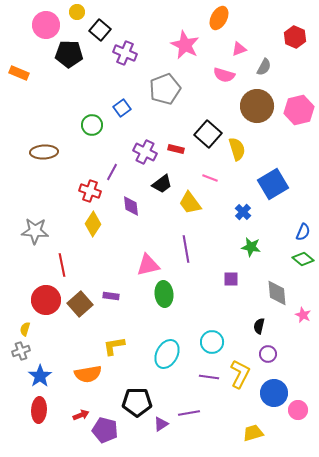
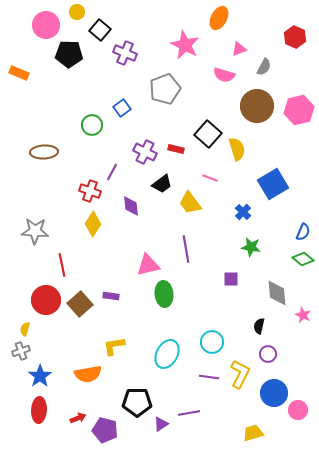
red arrow at (81, 415): moved 3 px left, 3 px down
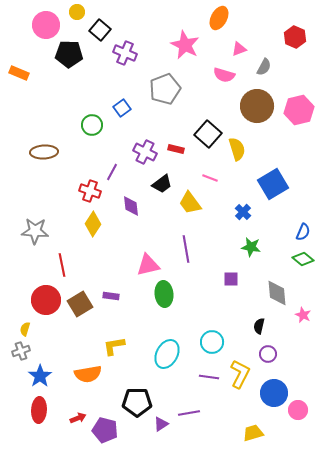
brown square at (80, 304): rotated 10 degrees clockwise
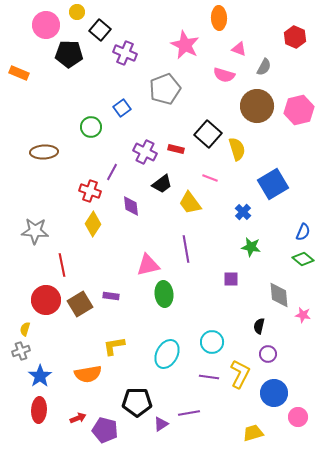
orange ellipse at (219, 18): rotated 30 degrees counterclockwise
pink triangle at (239, 49): rotated 42 degrees clockwise
green circle at (92, 125): moved 1 px left, 2 px down
gray diamond at (277, 293): moved 2 px right, 2 px down
pink star at (303, 315): rotated 14 degrees counterclockwise
pink circle at (298, 410): moved 7 px down
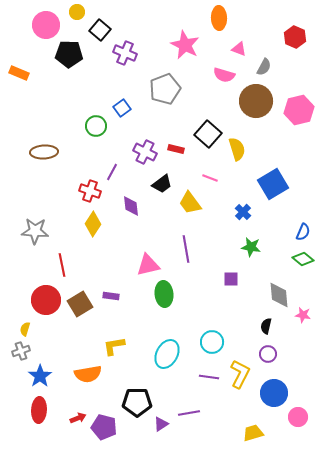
brown circle at (257, 106): moved 1 px left, 5 px up
green circle at (91, 127): moved 5 px right, 1 px up
black semicircle at (259, 326): moved 7 px right
purple pentagon at (105, 430): moved 1 px left, 3 px up
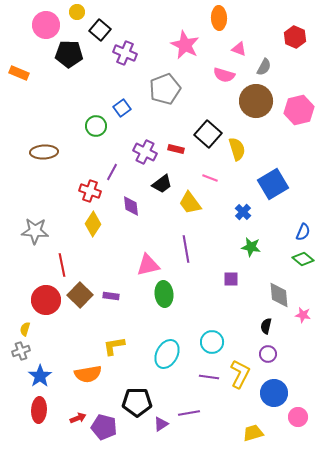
brown square at (80, 304): moved 9 px up; rotated 15 degrees counterclockwise
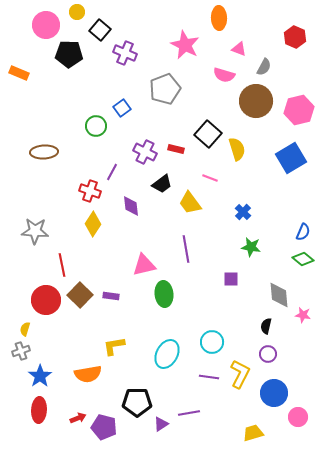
blue square at (273, 184): moved 18 px right, 26 px up
pink triangle at (148, 265): moved 4 px left
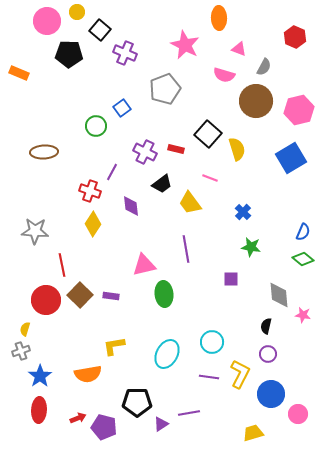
pink circle at (46, 25): moved 1 px right, 4 px up
blue circle at (274, 393): moved 3 px left, 1 px down
pink circle at (298, 417): moved 3 px up
